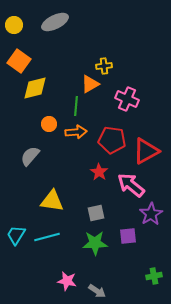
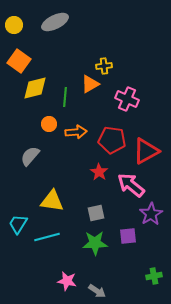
green line: moved 11 px left, 9 px up
cyan trapezoid: moved 2 px right, 11 px up
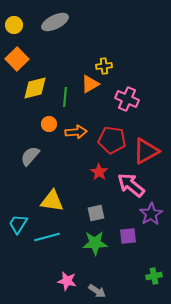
orange square: moved 2 px left, 2 px up; rotated 10 degrees clockwise
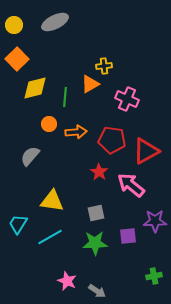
purple star: moved 4 px right, 7 px down; rotated 30 degrees clockwise
cyan line: moved 3 px right; rotated 15 degrees counterclockwise
pink star: rotated 12 degrees clockwise
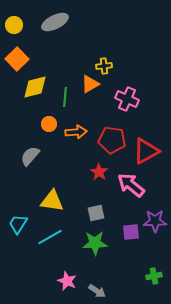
yellow diamond: moved 1 px up
purple square: moved 3 px right, 4 px up
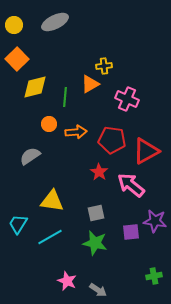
gray semicircle: rotated 15 degrees clockwise
purple star: rotated 10 degrees clockwise
green star: rotated 15 degrees clockwise
gray arrow: moved 1 px right, 1 px up
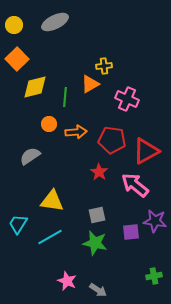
pink arrow: moved 4 px right
gray square: moved 1 px right, 2 px down
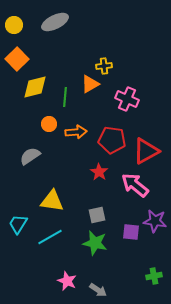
purple square: rotated 12 degrees clockwise
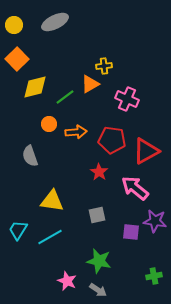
green line: rotated 48 degrees clockwise
gray semicircle: rotated 75 degrees counterclockwise
pink arrow: moved 3 px down
cyan trapezoid: moved 6 px down
green star: moved 4 px right, 18 px down
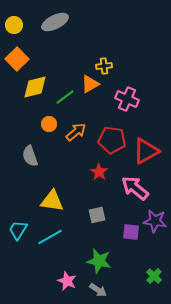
orange arrow: rotated 35 degrees counterclockwise
green cross: rotated 35 degrees counterclockwise
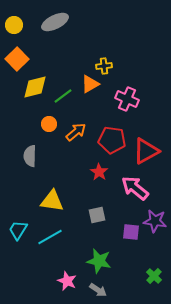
green line: moved 2 px left, 1 px up
gray semicircle: rotated 20 degrees clockwise
